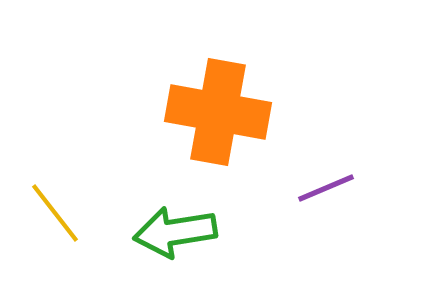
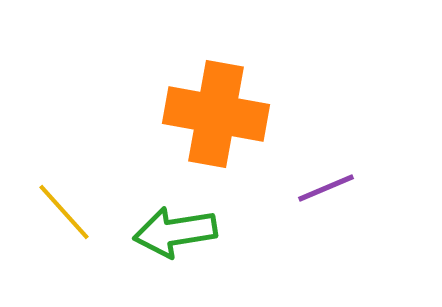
orange cross: moved 2 px left, 2 px down
yellow line: moved 9 px right, 1 px up; rotated 4 degrees counterclockwise
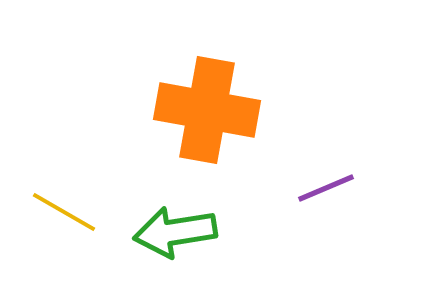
orange cross: moved 9 px left, 4 px up
yellow line: rotated 18 degrees counterclockwise
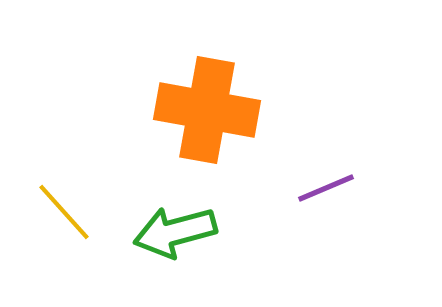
yellow line: rotated 18 degrees clockwise
green arrow: rotated 6 degrees counterclockwise
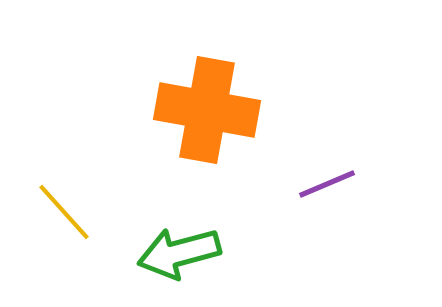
purple line: moved 1 px right, 4 px up
green arrow: moved 4 px right, 21 px down
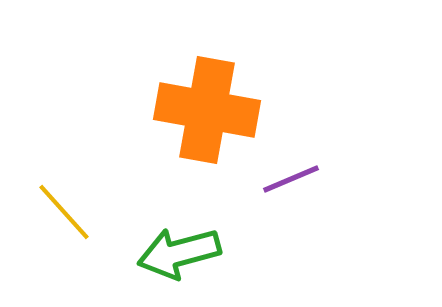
purple line: moved 36 px left, 5 px up
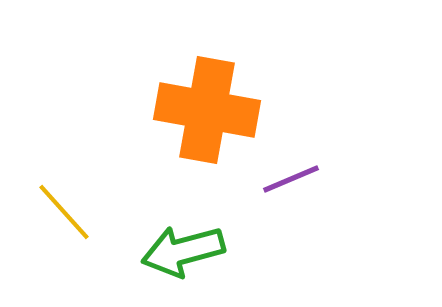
green arrow: moved 4 px right, 2 px up
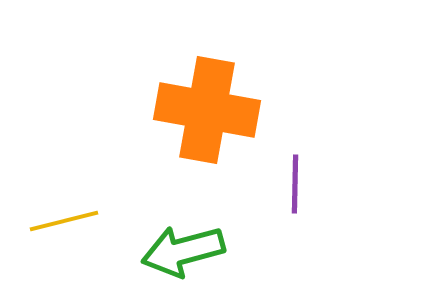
purple line: moved 4 px right, 5 px down; rotated 66 degrees counterclockwise
yellow line: moved 9 px down; rotated 62 degrees counterclockwise
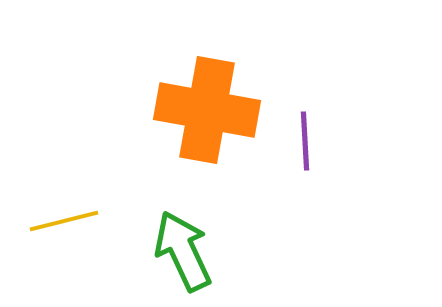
purple line: moved 10 px right, 43 px up; rotated 4 degrees counterclockwise
green arrow: rotated 80 degrees clockwise
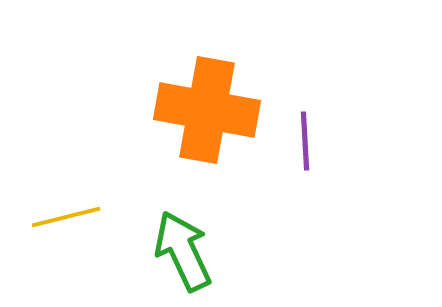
yellow line: moved 2 px right, 4 px up
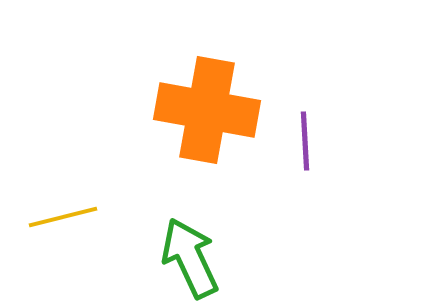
yellow line: moved 3 px left
green arrow: moved 7 px right, 7 px down
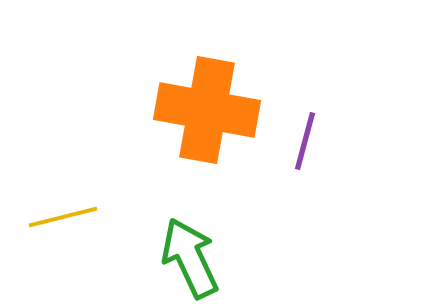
purple line: rotated 18 degrees clockwise
